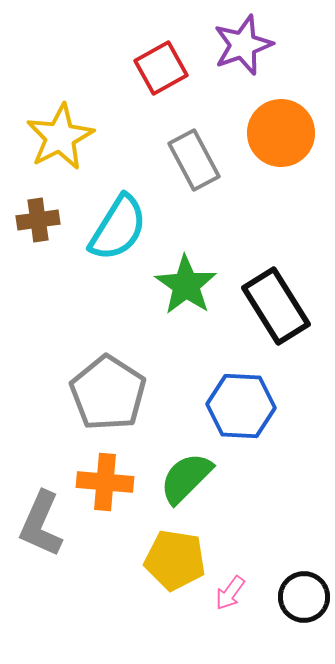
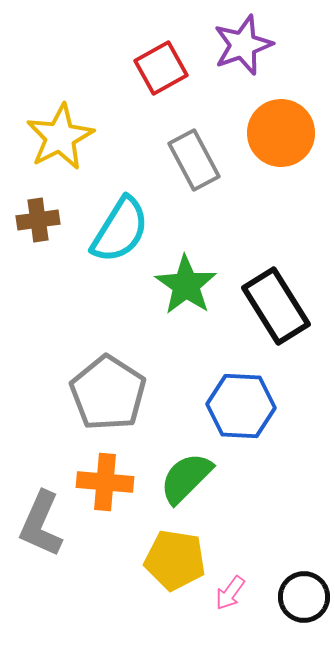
cyan semicircle: moved 2 px right, 2 px down
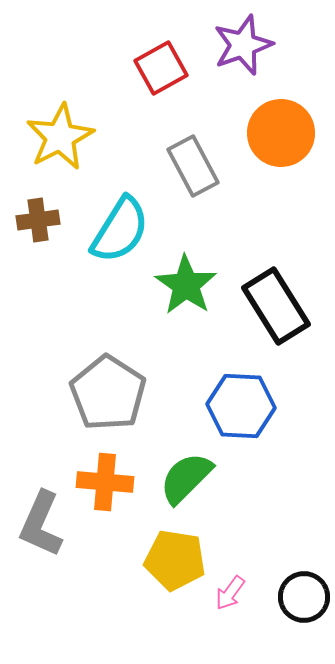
gray rectangle: moved 1 px left, 6 px down
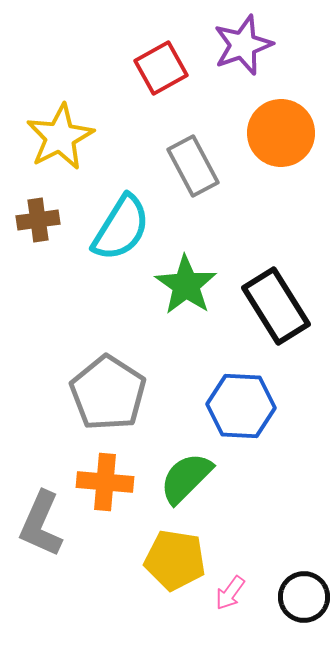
cyan semicircle: moved 1 px right, 2 px up
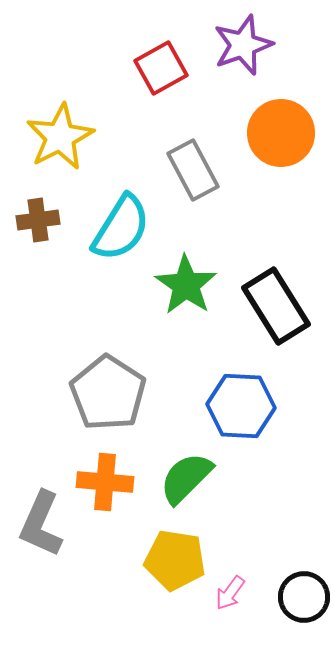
gray rectangle: moved 4 px down
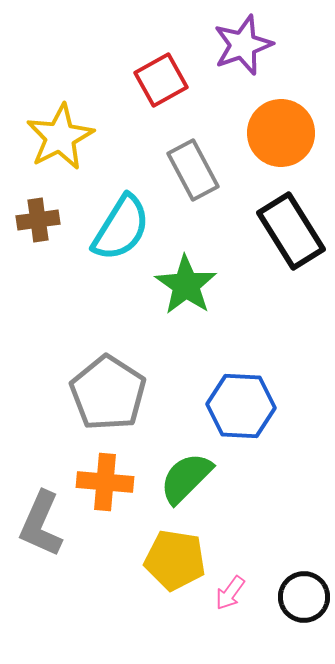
red square: moved 12 px down
black rectangle: moved 15 px right, 75 px up
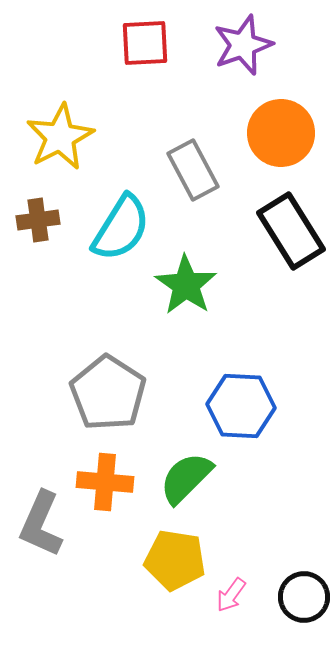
red square: moved 16 px left, 37 px up; rotated 26 degrees clockwise
pink arrow: moved 1 px right, 2 px down
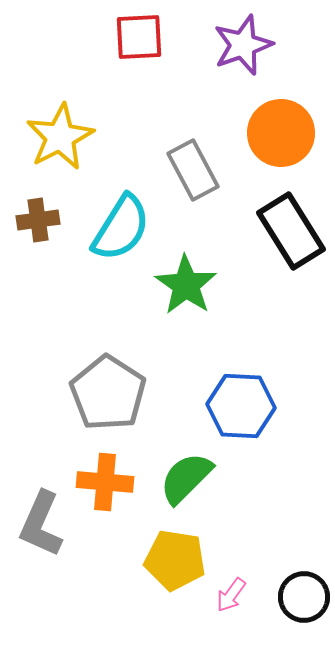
red square: moved 6 px left, 6 px up
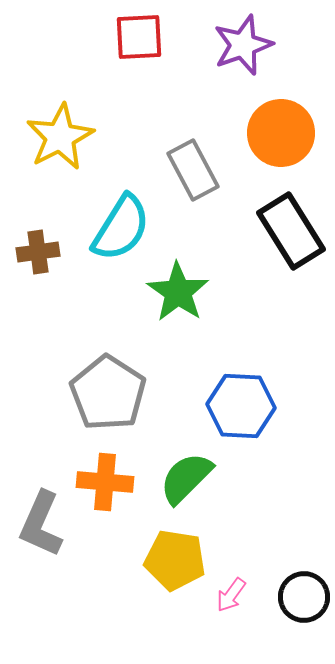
brown cross: moved 32 px down
green star: moved 8 px left, 7 px down
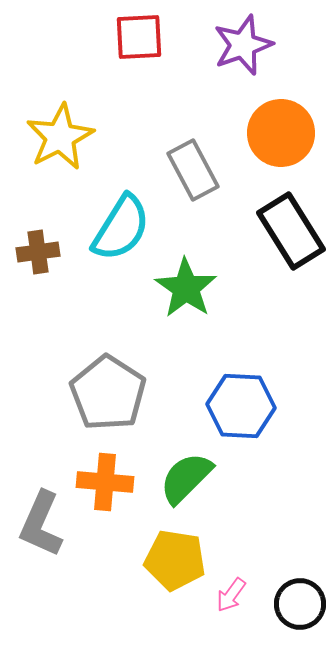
green star: moved 8 px right, 4 px up
black circle: moved 4 px left, 7 px down
